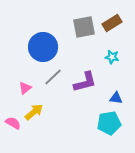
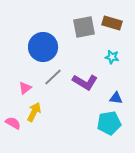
brown rectangle: rotated 48 degrees clockwise
purple L-shape: rotated 45 degrees clockwise
yellow arrow: rotated 24 degrees counterclockwise
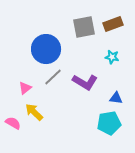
brown rectangle: moved 1 px right, 1 px down; rotated 36 degrees counterclockwise
blue circle: moved 3 px right, 2 px down
yellow arrow: rotated 72 degrees counterclockwise
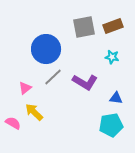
brown rectangle: moved 2 px down
cyan pentagon: moved 2 px right, 2 px down
